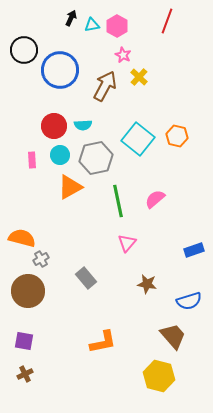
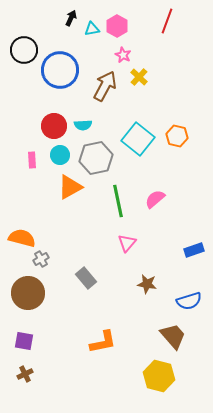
cyan triangle: moved 4 px down
brown circle: moved 2 px down
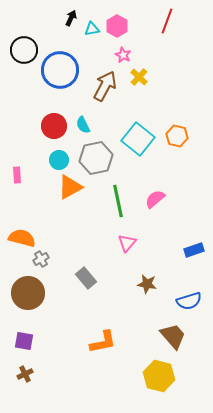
cyan semicircle: rotated 66 degrees clockwise
cyan circle: moved 1 px left, 5 px down
pink rectangle: moved 15 px left, 15 px down
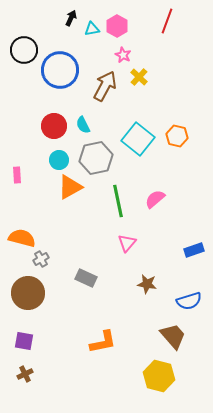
gray rectangle: rotated 25 degrees counterclockwise
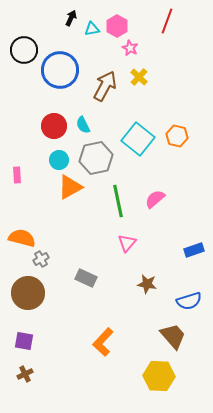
pink star: moved 7 px right, 7 px up
orange L-shape: rotated 144 degrees clockwise
yellow hexagon: rotated 12 degrees counterclockwise
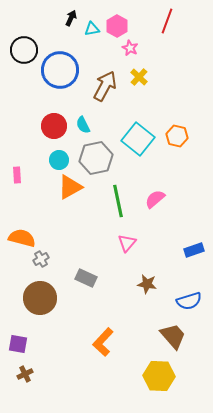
brown circle: moved 12 px right, 5 px down
purple square: moved 6 px left, 3 px down
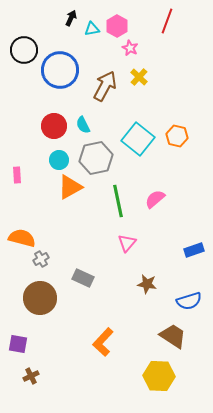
gray rectangle: moved 3 px left
brown trapezoid: rotated 16 degrees counterclockwise
brown cross: moved 6 px right, 2 px down
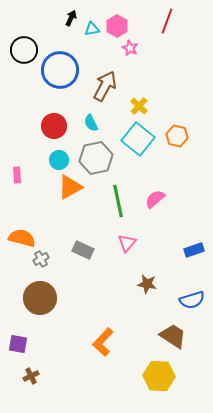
yellow cross: moved 29 px down
cyan semicircle: moved 8 px right, 2 px up
gray rectangle: moved 28 px up
blue semicircle: moved 3 px right, 1 px up
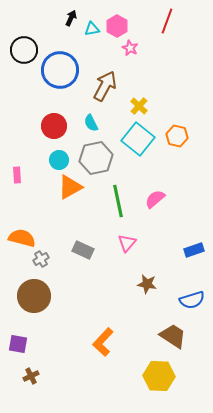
brown circle: moved 6 px left, 2 px up
